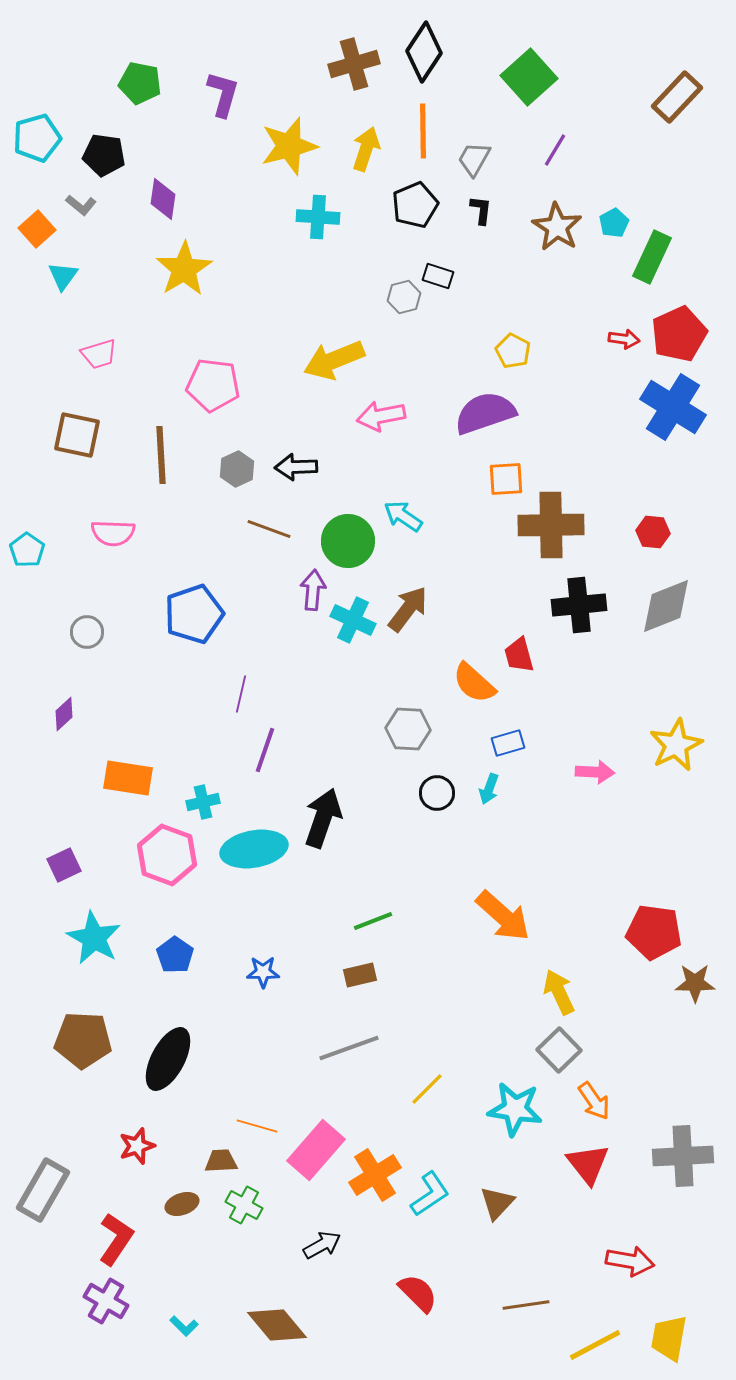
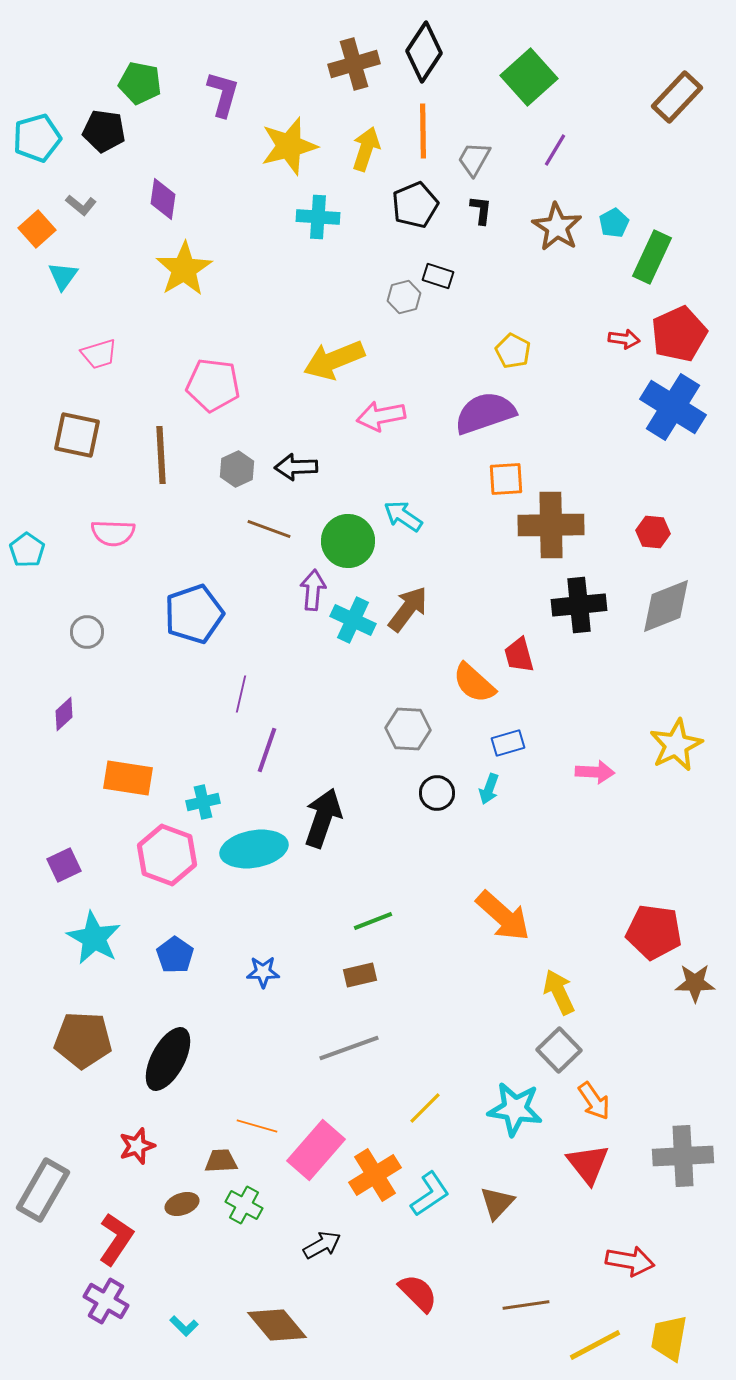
black pentagon at (104, 155): moved 24 px up
purple line at (265, 750): moved 2 px right
yellow line at (427, 1089): moved 2 px left, 19 px down
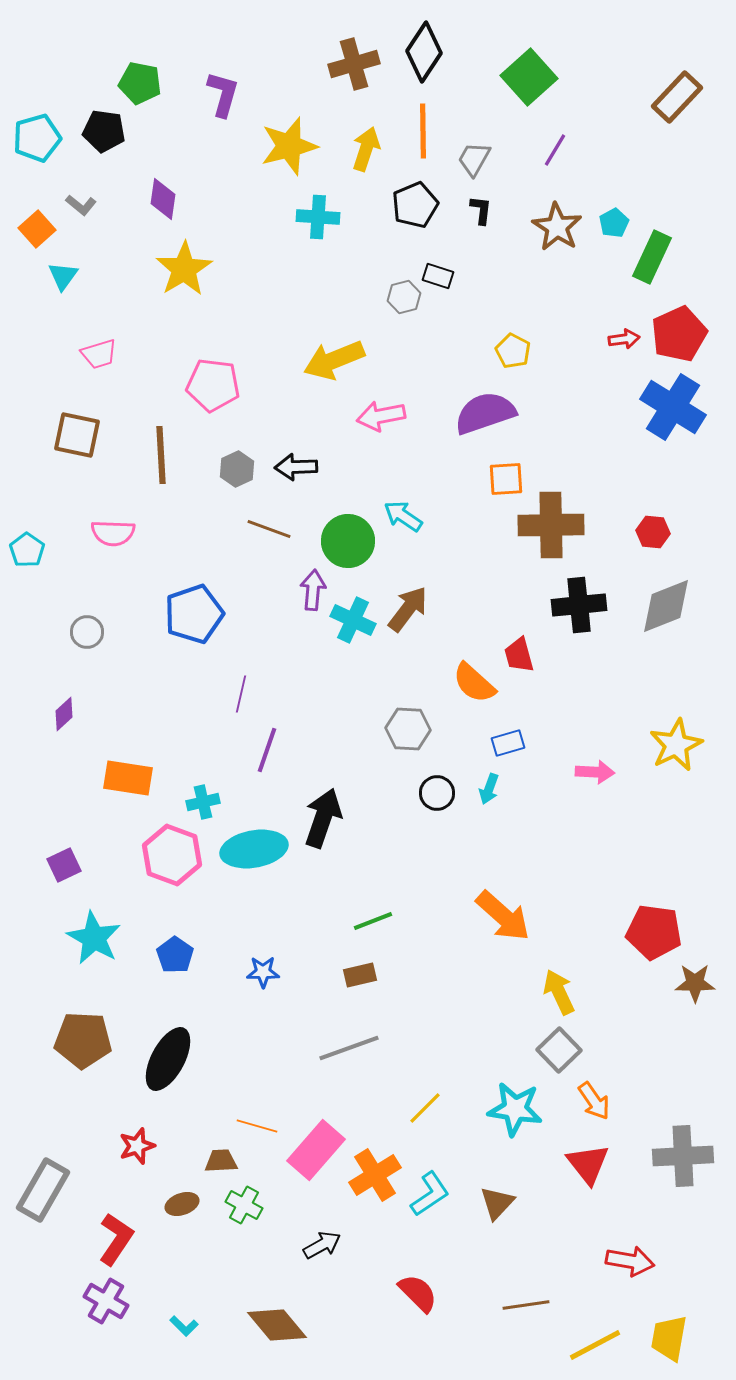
red arrow at (624, 339): rotated 16 degrees counterclockwise
pink hexagon at (167, 855): moved 5 px right
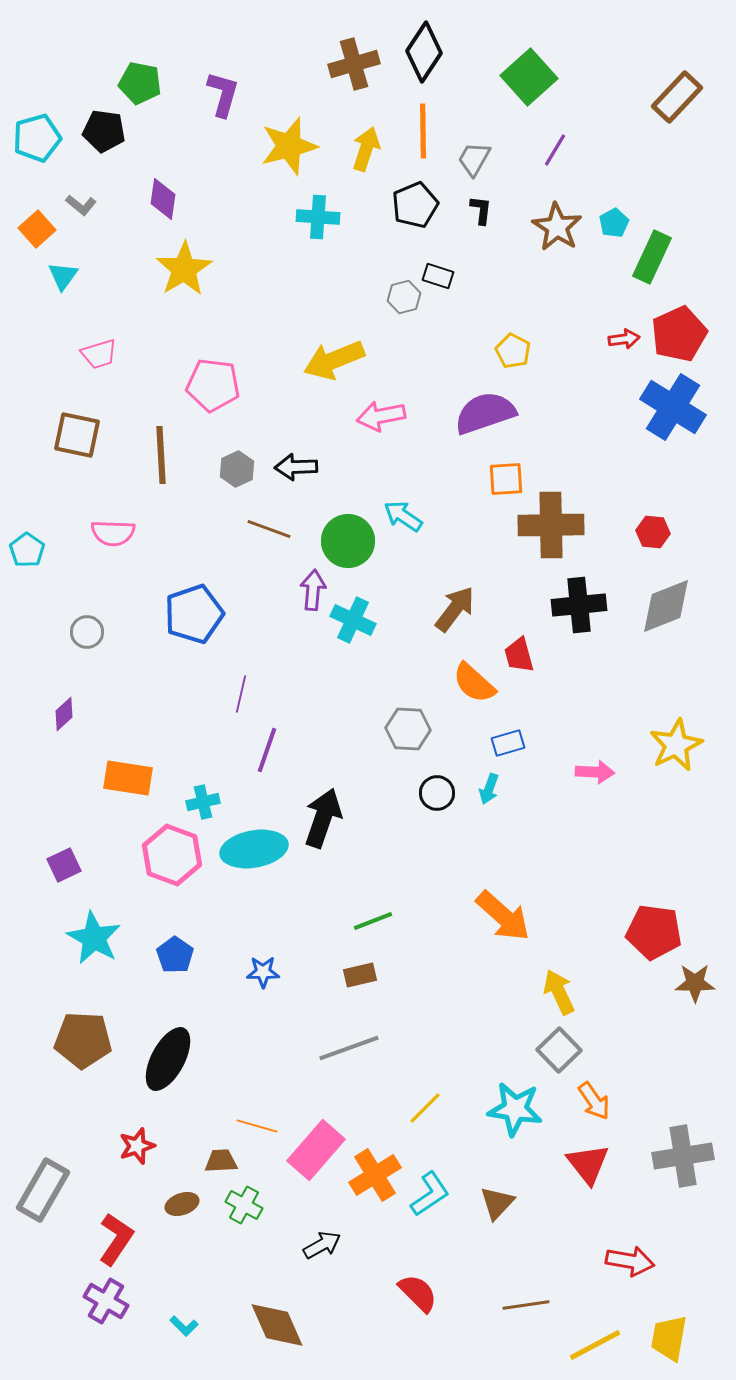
brown arrow at (408, 609): moved 47 px right
gray cross at (683, 1156): rotated 6 degrees counterclockwise
brown diamond at (277, 1325): rotated 16 degrees clockwise
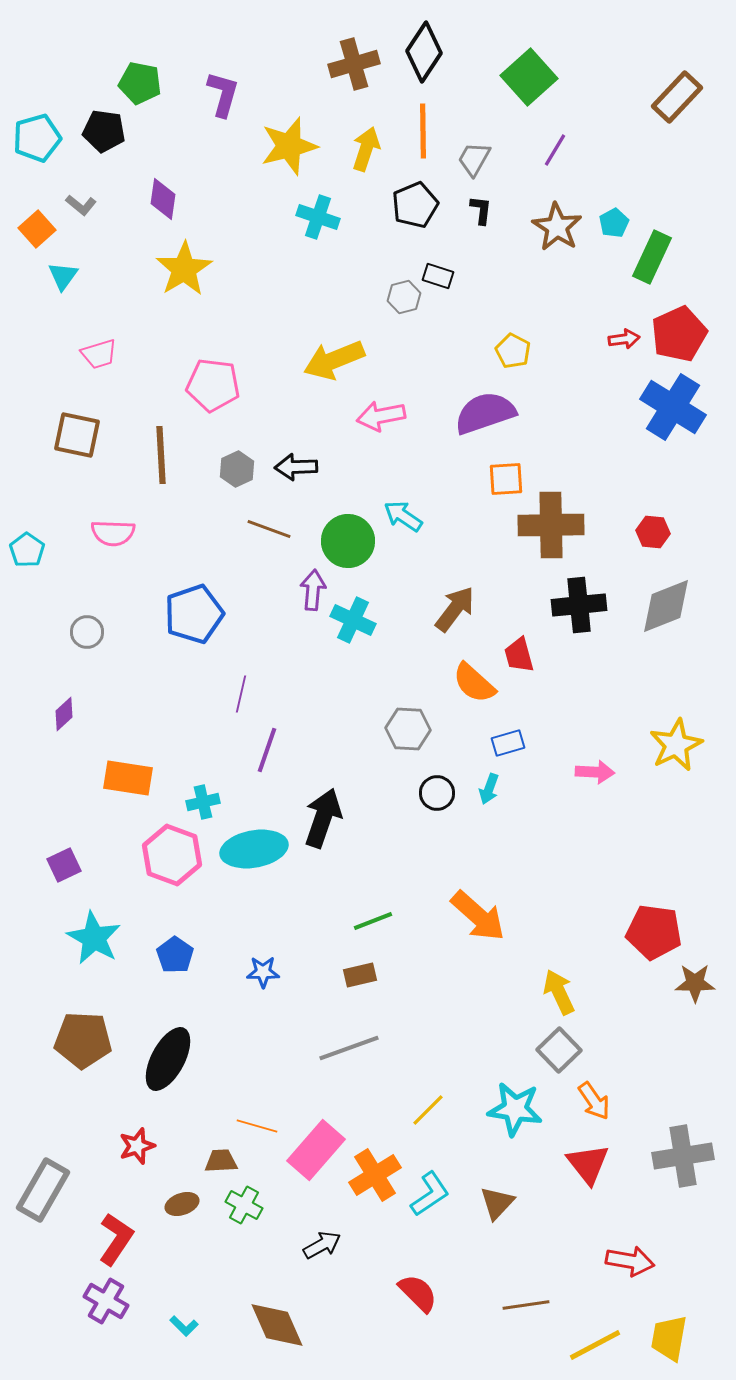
cyan cross at (318, 217): rotated 15 degrees clockwise
orange arrow at (503, 916): moved 25 px left
yellow line at (425, 1108): moved 3 px right, 2 px down
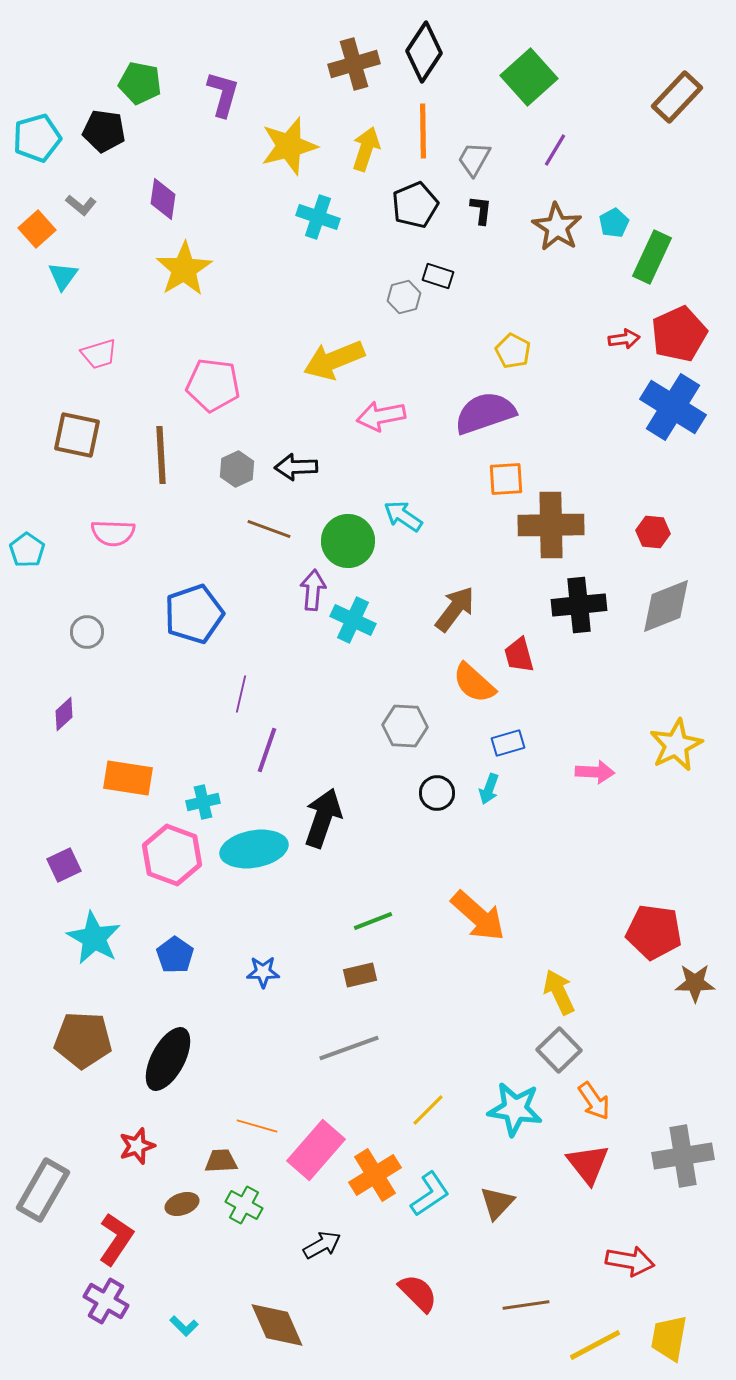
gray hexagon at (408, 729): moved 3 px left, 3 px up
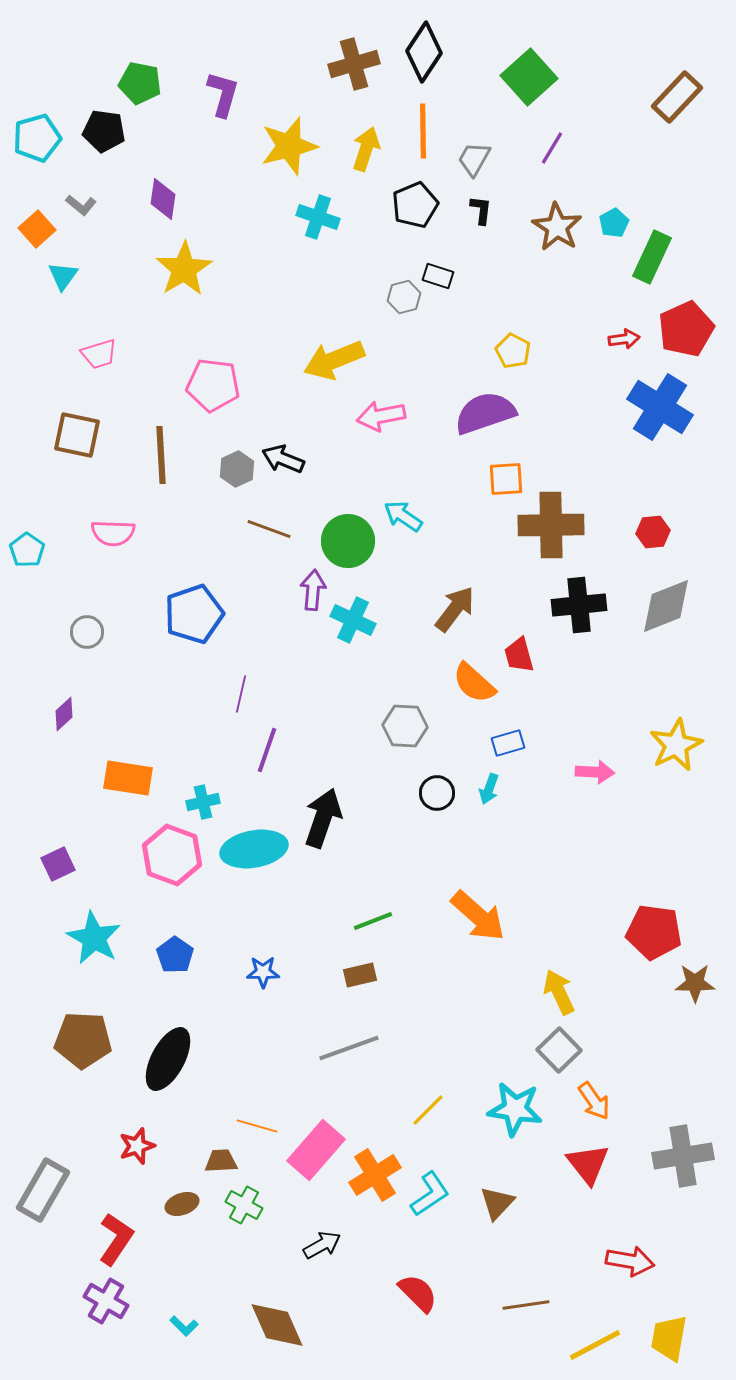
purple line at (555, 150): moved 3 px left, 2 px up
red pentagon at (679, 334): moved 7 px right, 5 px up
blue cross at (673, 407): moved 13 px left
black arrow at (296, 467): moved 13 px left, 8 px up; rotated 24 degrees clockwise
red hexagon at (653, 532): rotated 12 degrees counterclockwise
purple square at (64, 865): moved 6 px left, 1 px up
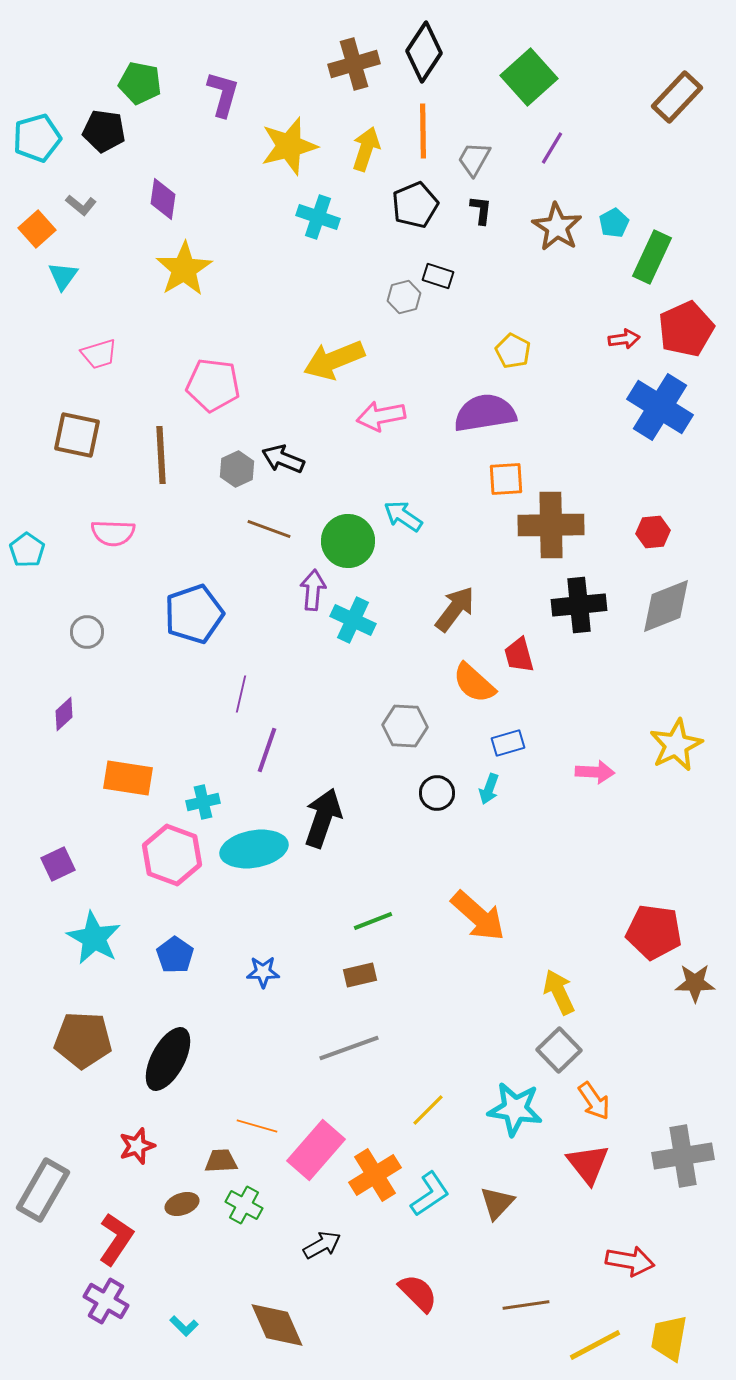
purple semicircle at (485, 413): rotated 10 degrees clockwise
